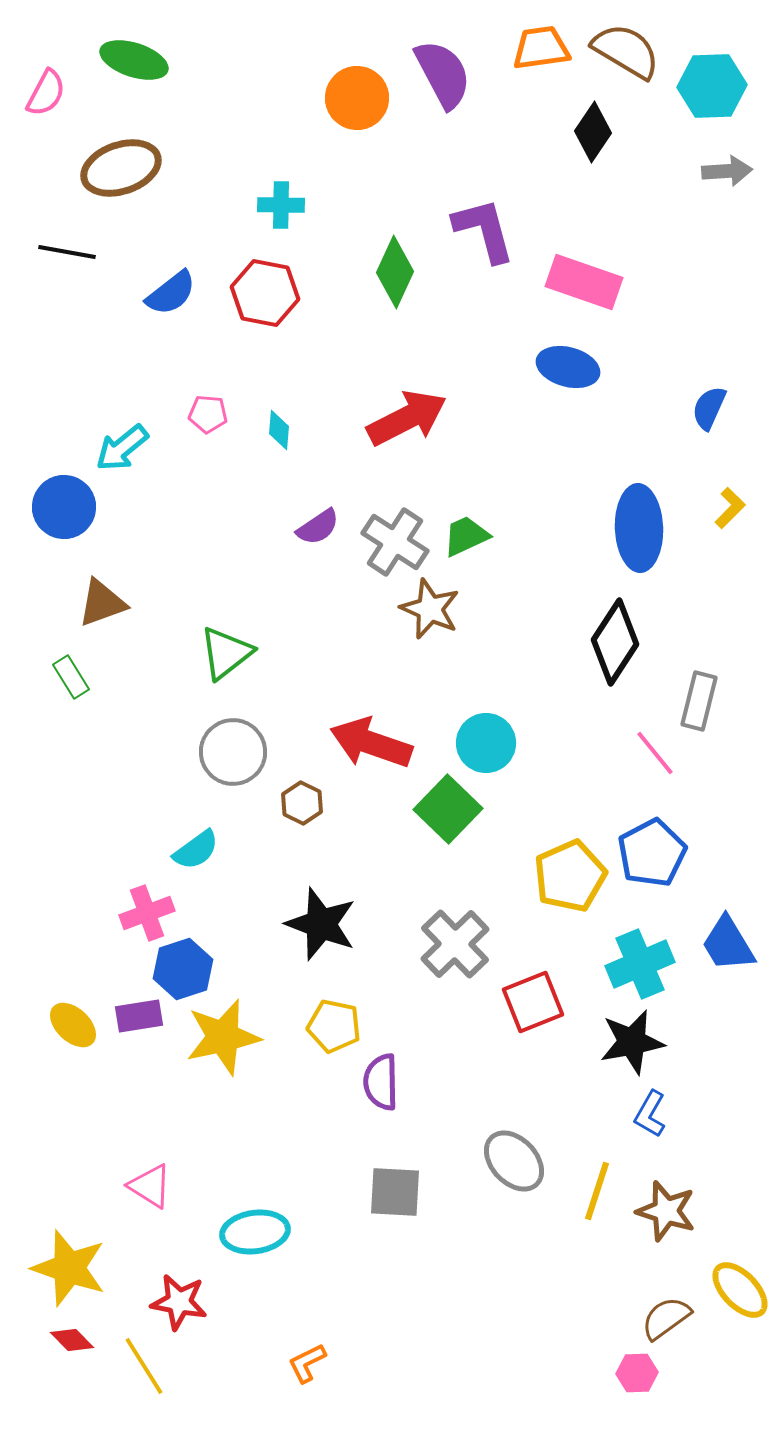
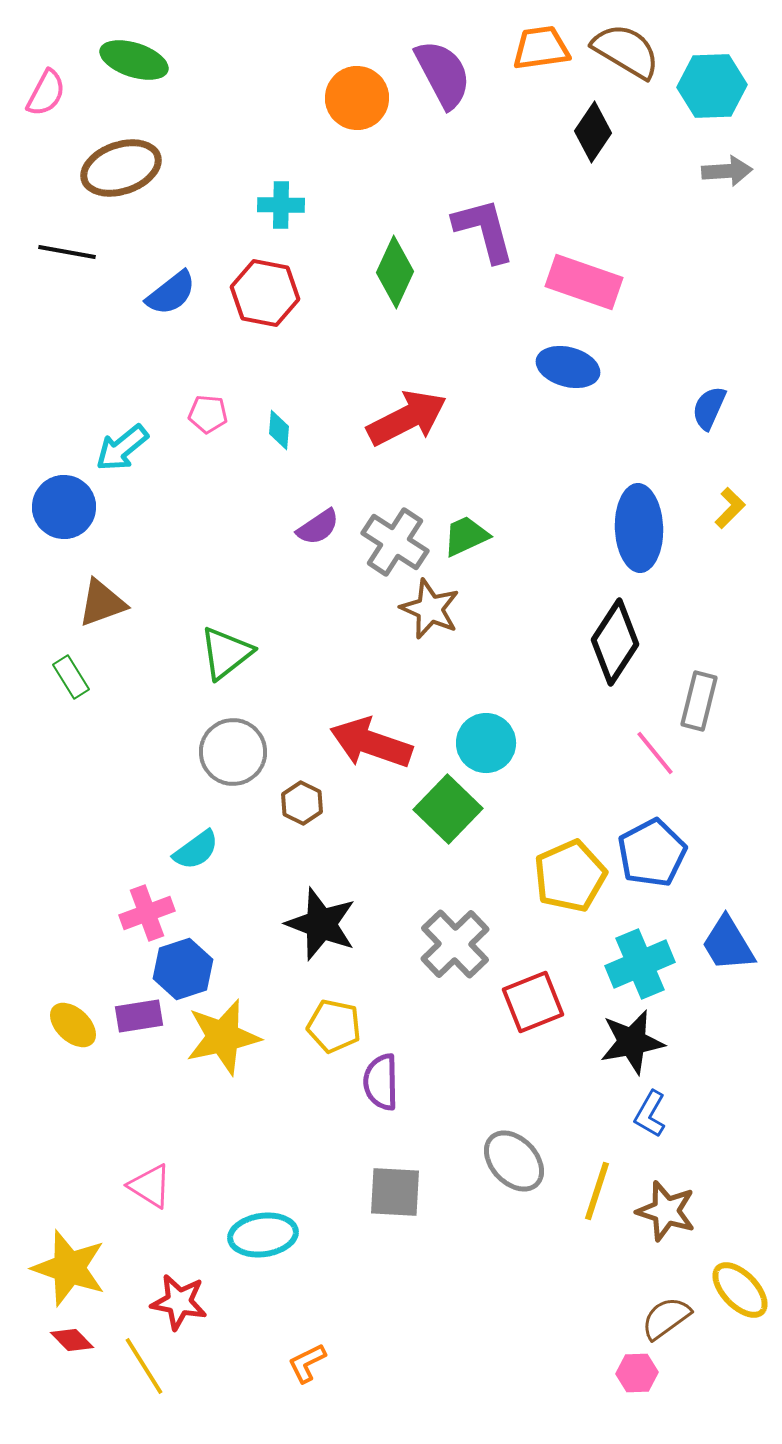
cyan ellipse at (255, 1232): moved 8 px right, 3 px down
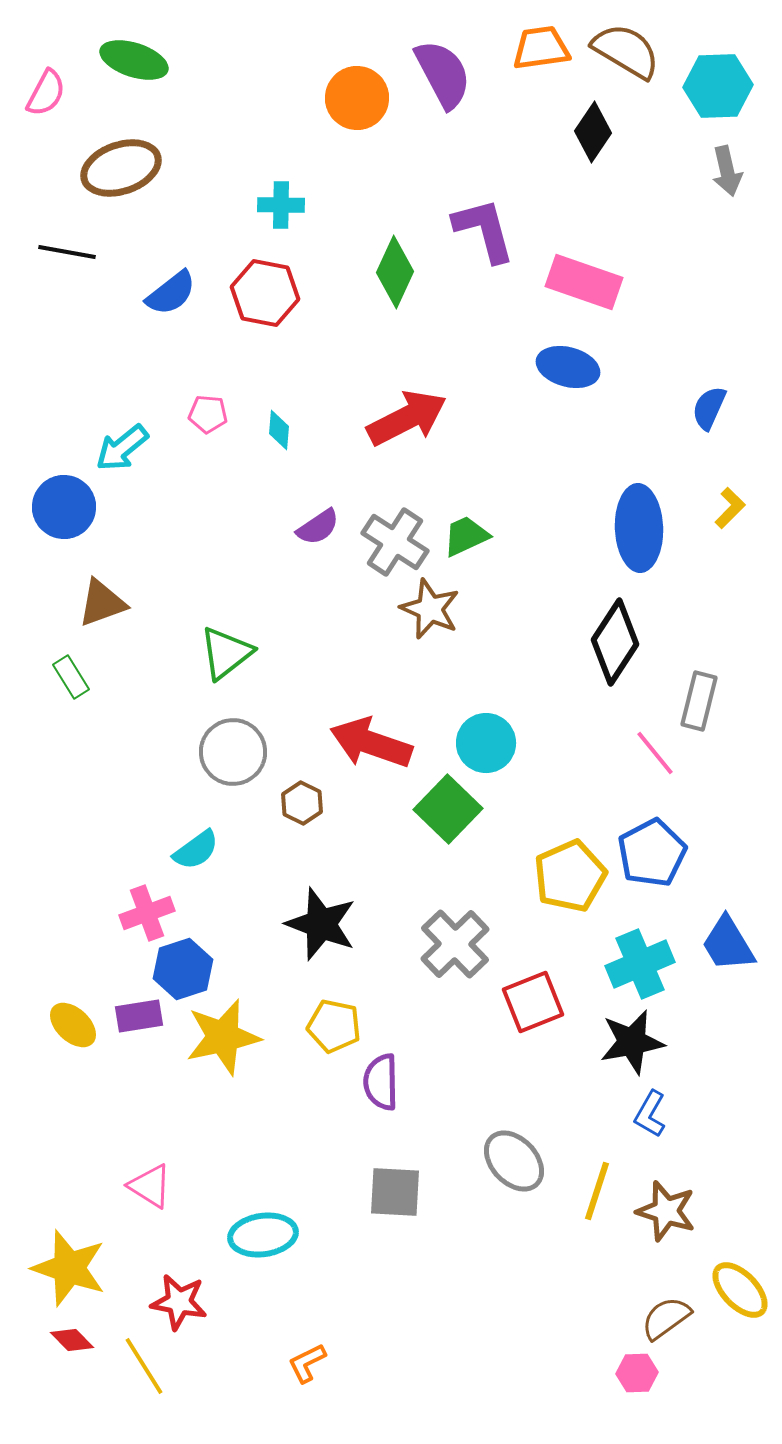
cyan hexagon at (712, 86): moved 6 px right
gray arrow at (727, 171): rotated 81 degrees clockwise
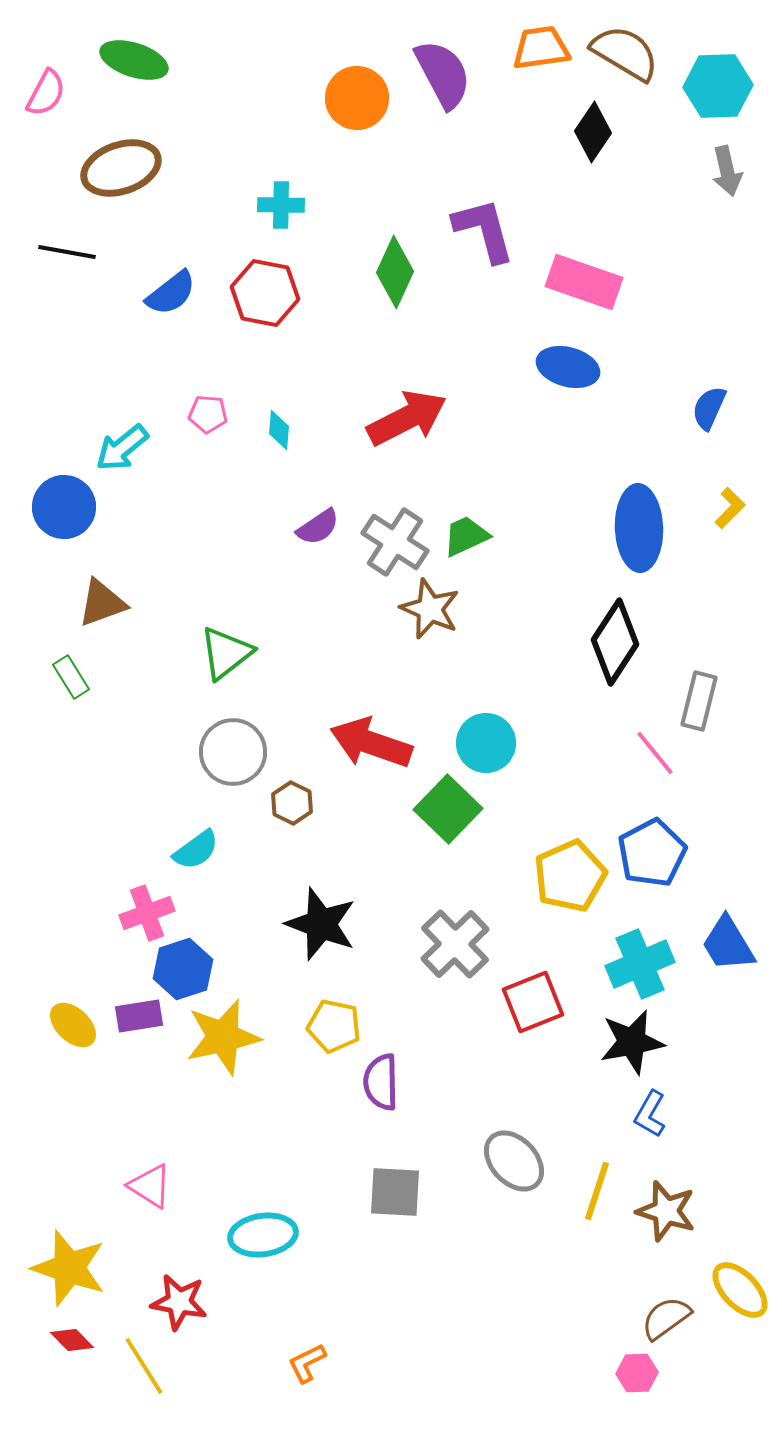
brown semicircle at (626, 51): moved 1 px left, 2 px down
brown hexagon at (302, 803): moved 10 px left
